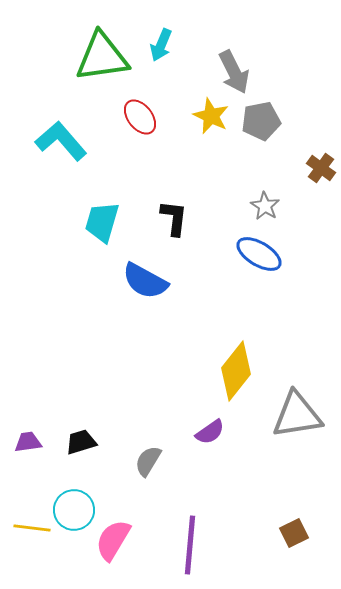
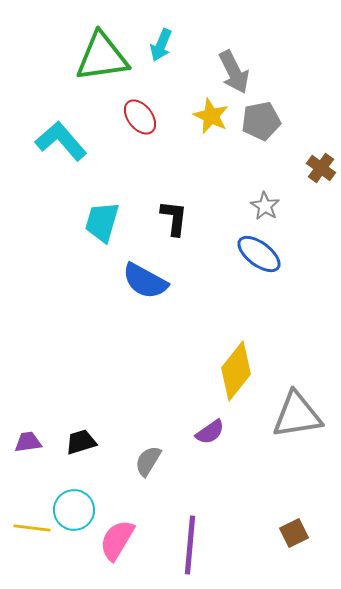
blue ellipse: rotated 6 degrees clockwise
pink semicircle: moved 4 px right
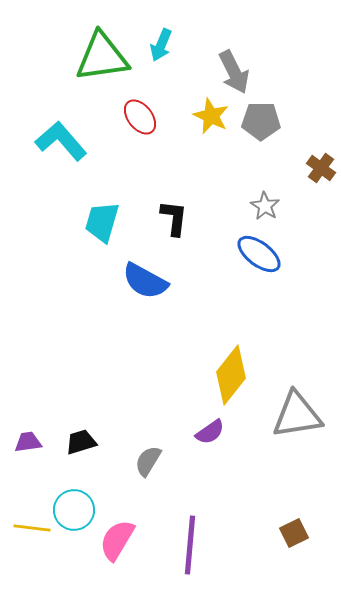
gray pentagon: rotated 12 degrees clockwise
yellow diamond: moved 5 px left, 4 px down
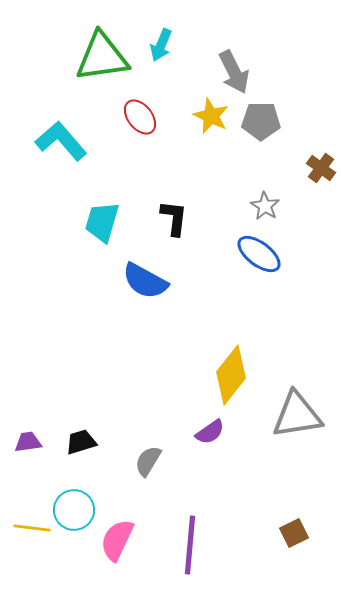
pink semicircle: rotated 6 degrees counterclockwise
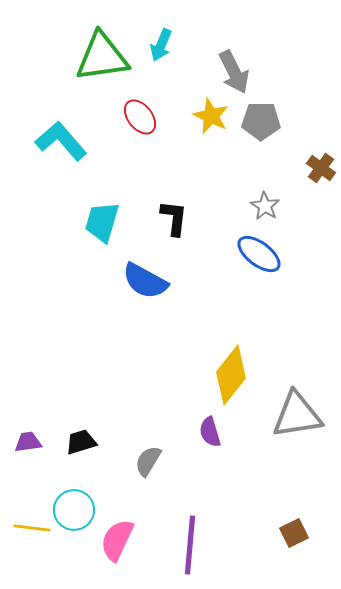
purple semicircle: rotated 108 degrees clockwise
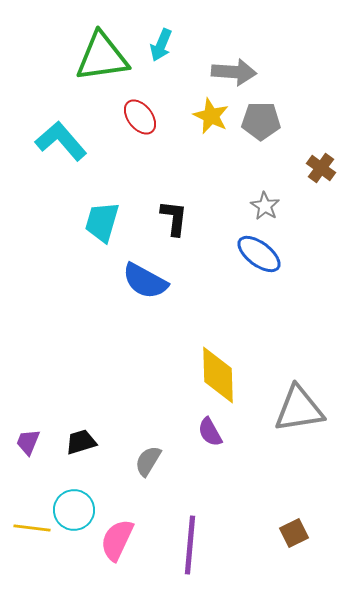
gray arrow: rotated 60 degrees counterclockwise
yellow diamond: moved 13 px left; rotated 40 degrees counterclockwise
gray triangle: moved 2 px right, 6 px up
purple semicircle: rotated 12 degrees counterclockwise
purple trapezoid: rotated 60 degrees counterclockwise
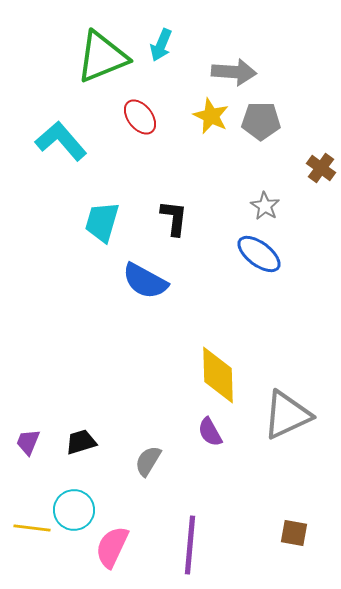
green triangle: rotated 14 degrees counterclockwise
gray triangle: moved 12 px left, 6 px down; rotated 16 degrees counterclockwise
brown square: rotated 36 degrees clockwise
pink semicircle: moved 5 px left, 7 px down
